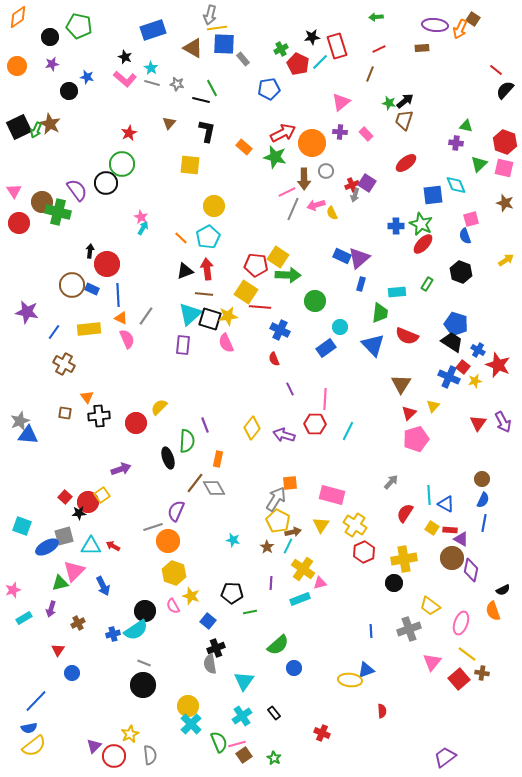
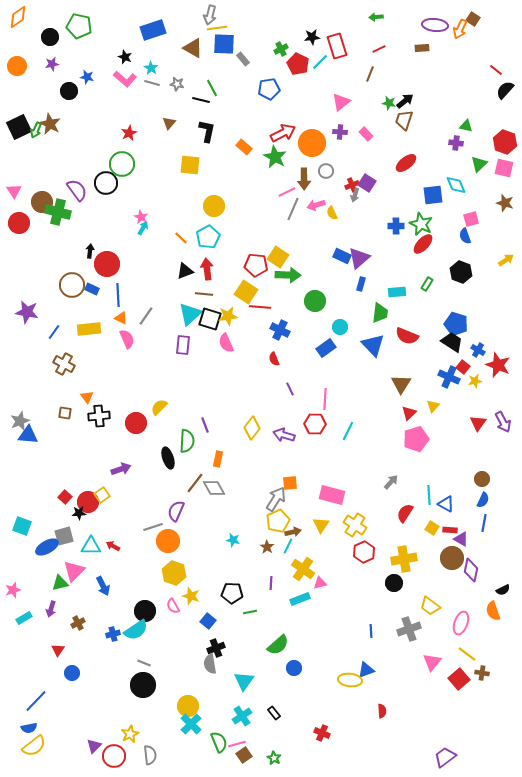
green star at (275, 157): rotated 15 degrees clockwise
yellow pentagon at (278, 521): rotated 20 degrees clockwise
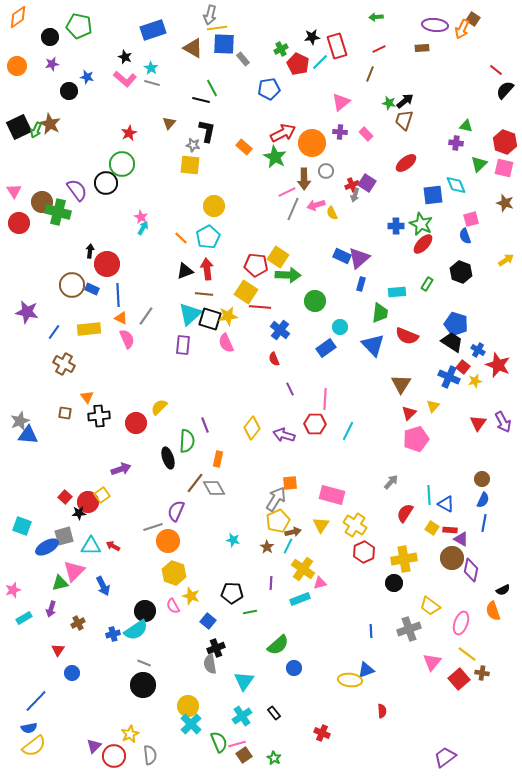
orange arrow at (460, 29): moved 2 px right
gray star at (177, 84): moved 16 px right, 61 px down
blue cross at (280, 330): rotated 12 degrees clockwise
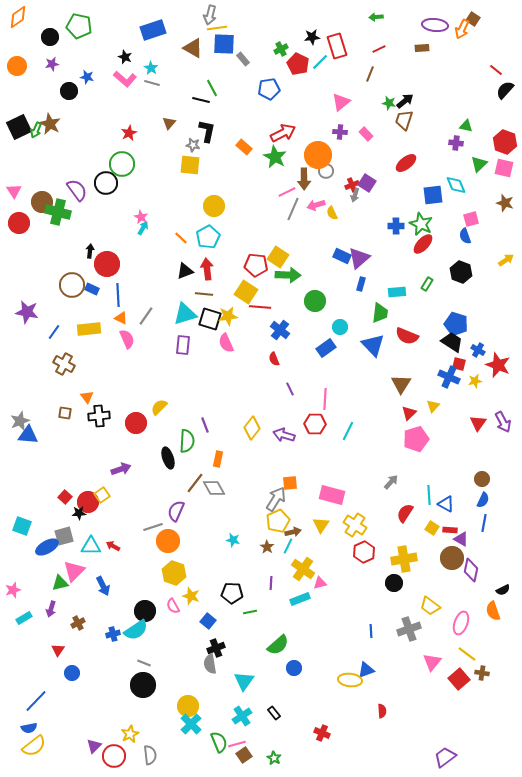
orange circle at (312, 143): moved 6 px right, 12 px down
cyan triangle at (190, 314): moved 5 px left; rotated 25 degrees clockwise
red square at (463, 367): moved 4 px left, 3 px up; rotated 24 degrees counterclockwise
